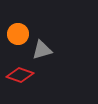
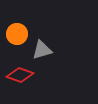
orange circle: moved 1 px left
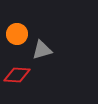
red diamond: moved 3 px left; rotated 16 degrees counterclockwise
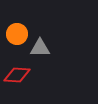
gray triangle: moved 2 px left, 2 px up; rotated 15 degrees clockwise
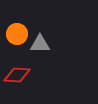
gray triangle: moved 4 px up
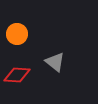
gray triangle: moved 15 px right, 18 px down; rotated 40 degrees clockwise
